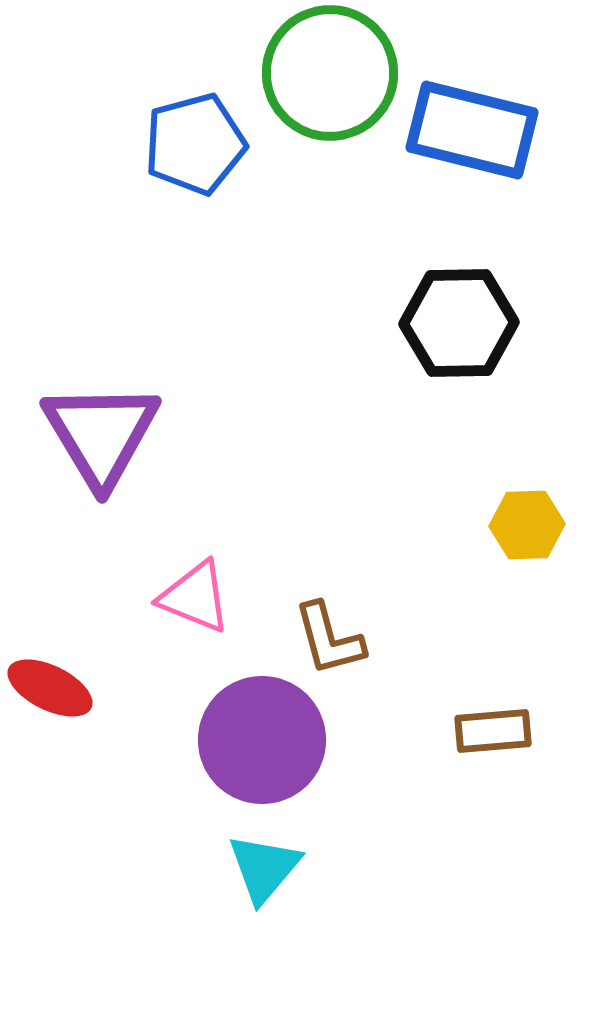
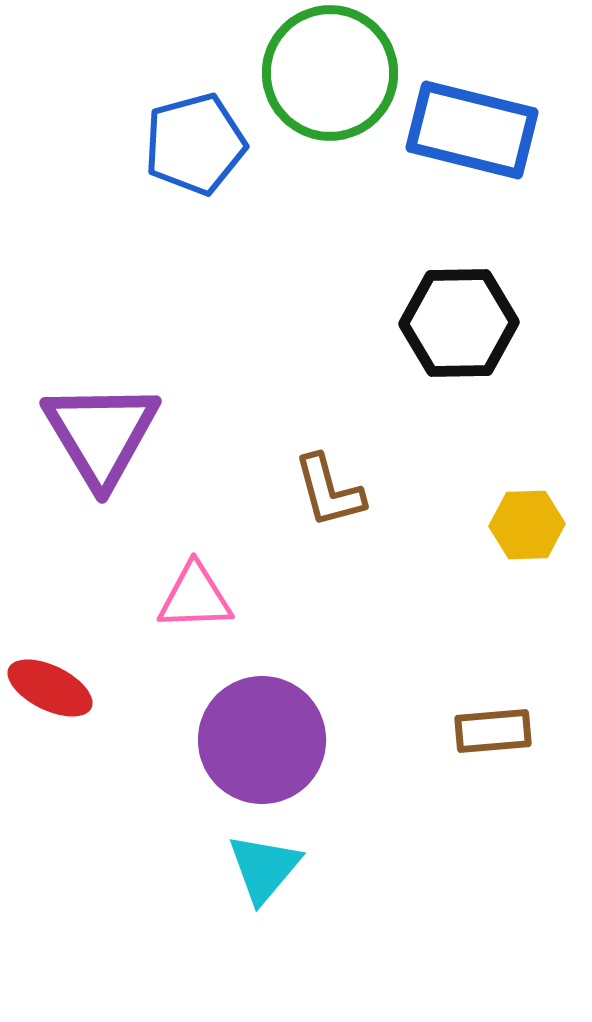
pink triangle: rotated 24 degrees counterclockwise
brown L-shape: moved 148 px up
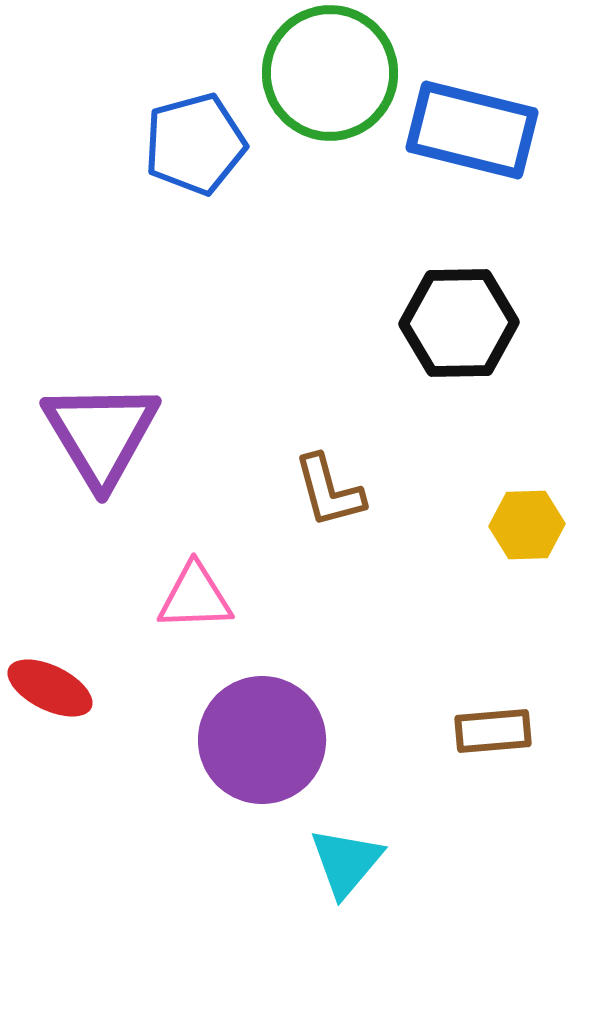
cyan triangle: moved 82 px right, 6 px up
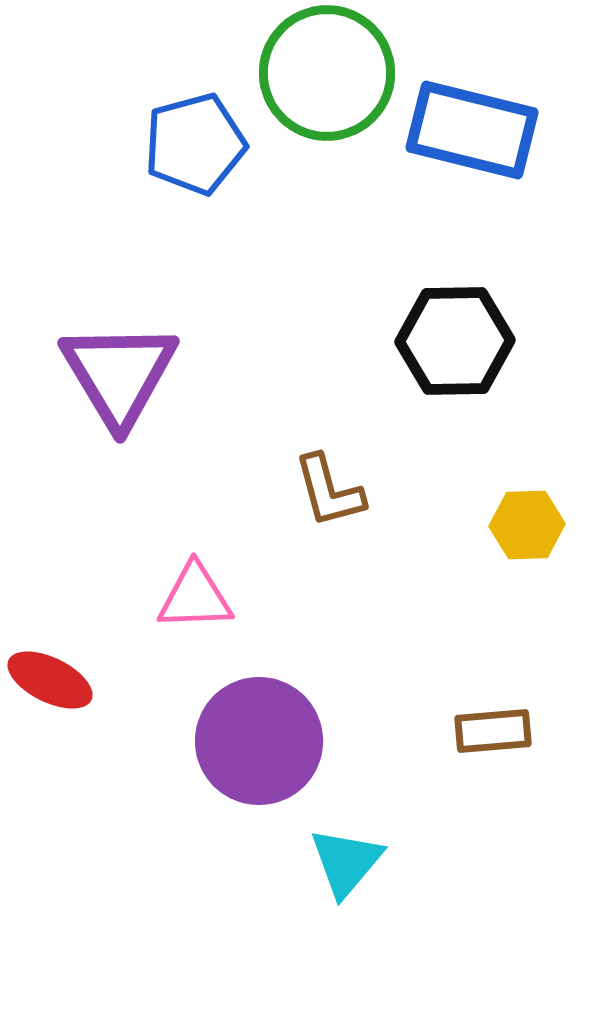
green circle: moved 3 px left
black hexagon: moved 4 px left, 18 px down
purple triangle: moved 18 px right, 60 px up
red ellipse: moved 8 px up
purple circle: moved 3 px left, 1 px down
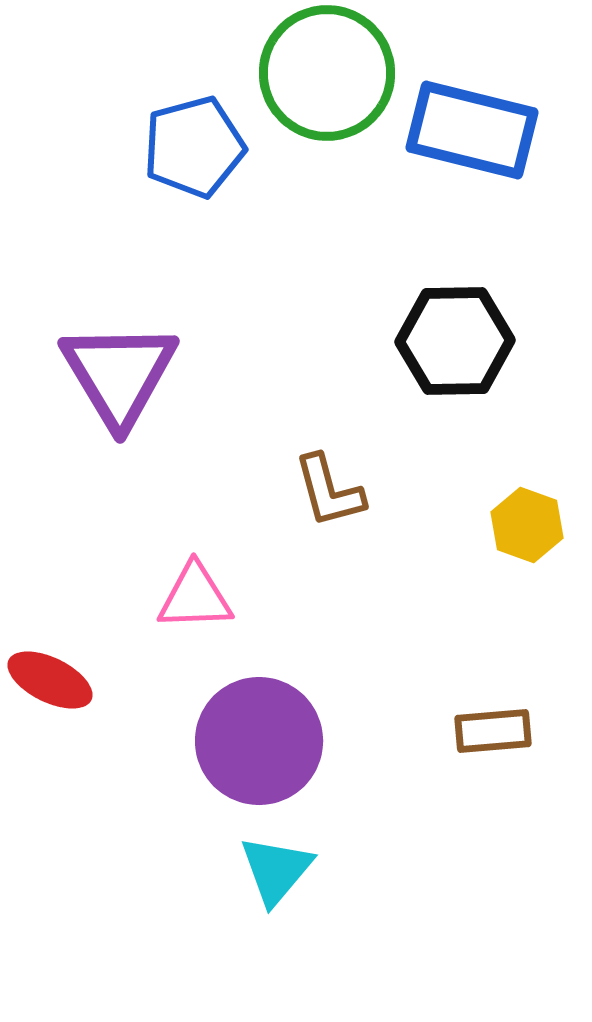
blue pentagon: moved 1 px left, 3 px down
yellow hexagon: rotated 22 degrees clockwise
cyan triangle: moved 70 px left, 8 px down
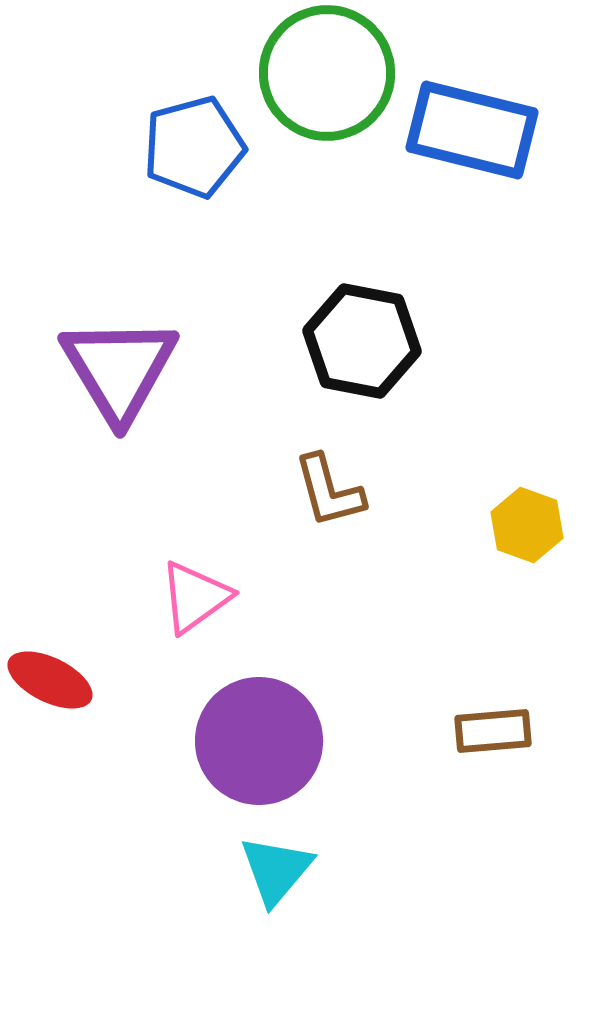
black hexagon: moved 93 px left; rotated 12 degrees clockwise
purple triangle: moved 5 px up
pink triangle: rotated 34 degrees counterclockwise
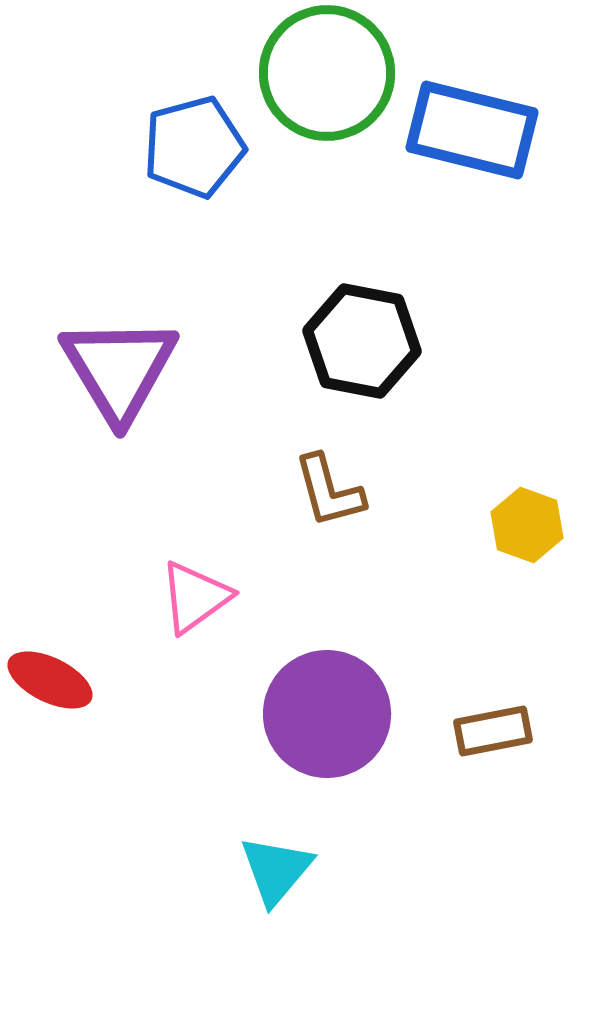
brown rectangle: rotated 6 degrees counterclockwise
purple circle: moved 68 px right, 27 px up
